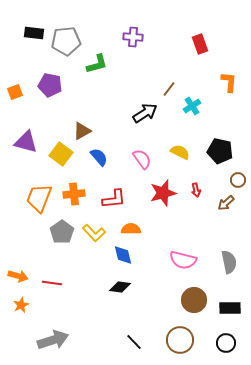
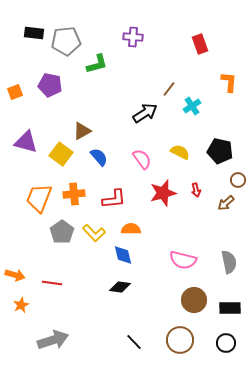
orange arrow at (18, 276): moved 3 px left, 1 px up
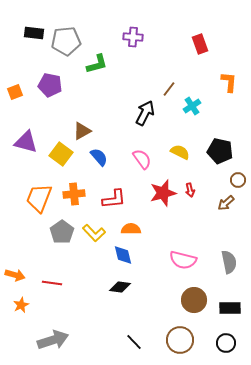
black arrow at (145, 113): rotated 30 degrees counterclockwise
red arrow at (196, 190): moved 6 px left
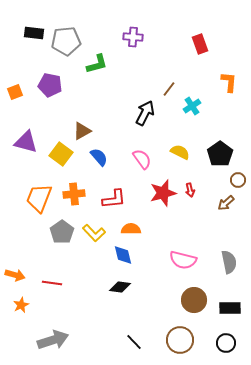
black pentagon at (220, 151): moved 3 px down; rotated 25 degrees clockwise
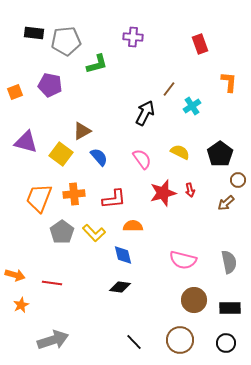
orange semicircle at (131, 229): moved 2 px right, 3 px up
